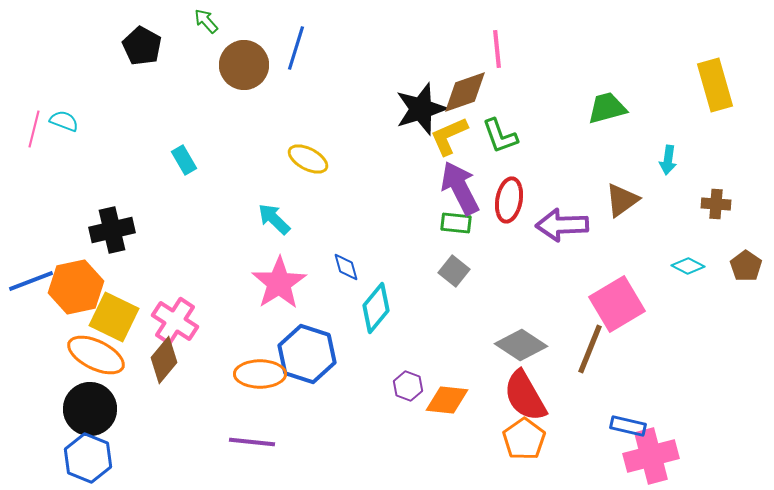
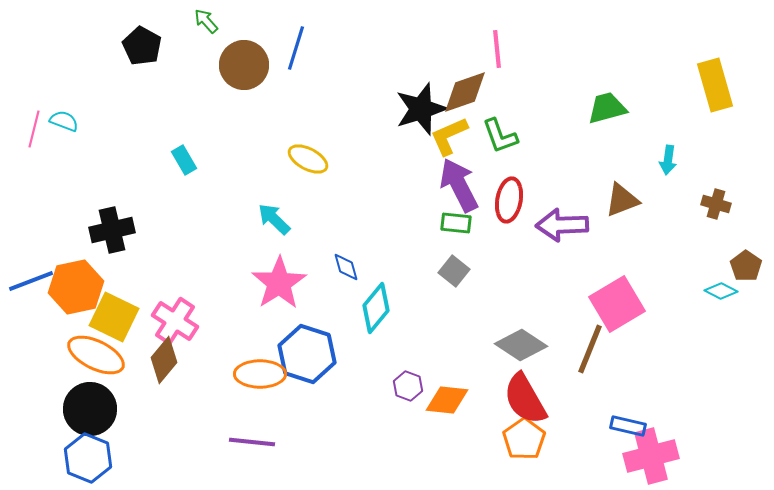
purple arrow at (460, 188): moved 1 px left, 3 px up
brown triangle at (622, 200): rotated 15 degrees clockwise
brown cross at (716, 204): rotated 12 degrees clockwise
cyan diamond at (688, 266): moved 33 px right, 25 px down
red semicircle at (525, 396): moved 3 px down
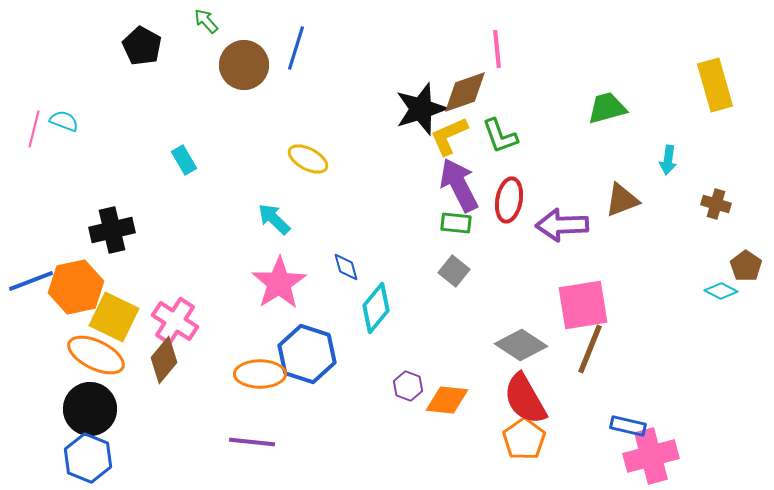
pink square at (617, 304): moved 34 px left, 1 px down; rotated 22 degrees clockwise
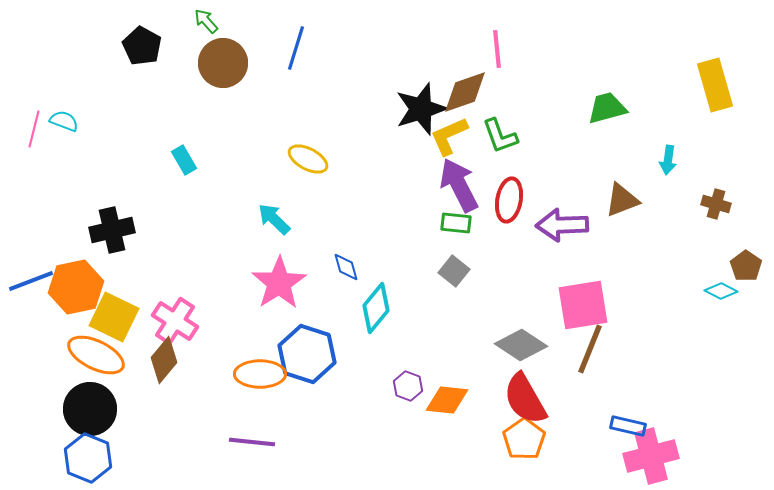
brown circle at (244, 65): moved 21 px left, 2 px up
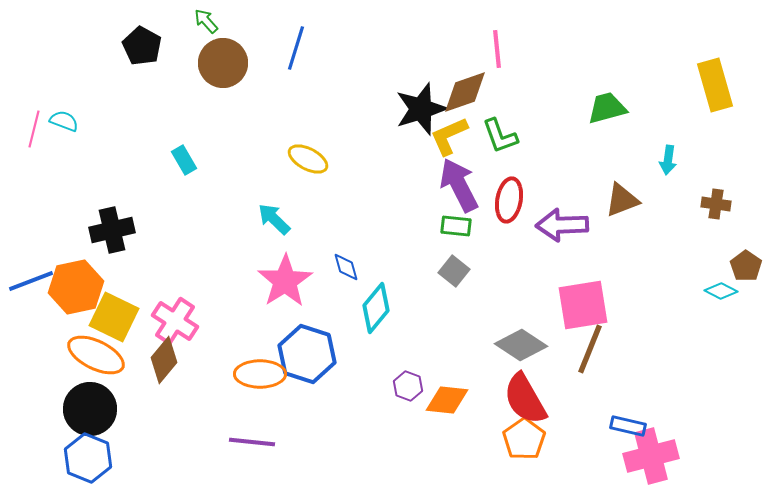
brown cross at (716, 204): rotated 8 degrees counterclockwise
green rectangle at (456, 223): moved 3 px down
pink star at (279, 283): moved 6 px right, 2 px up
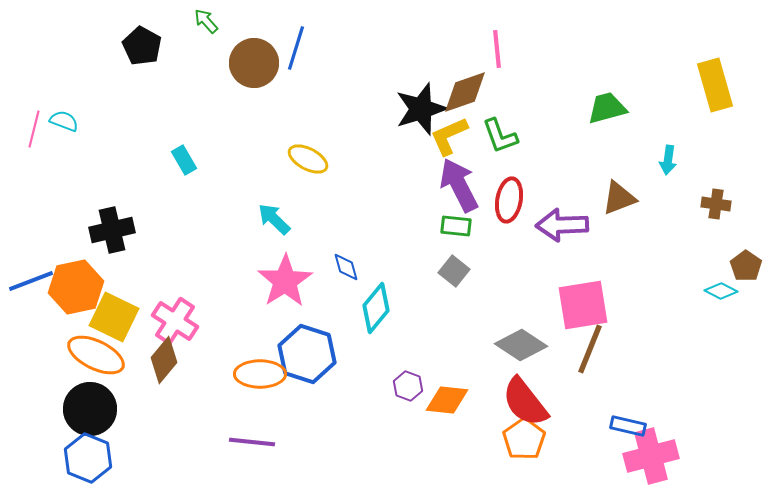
brown circle at (223, 63): moved 31 px right
brown triangle at (622, 200): moved 3 px left, 2 px up
red semicircle at (525, 399): moved 3 px down; rotated 8 degrees counterclockwise
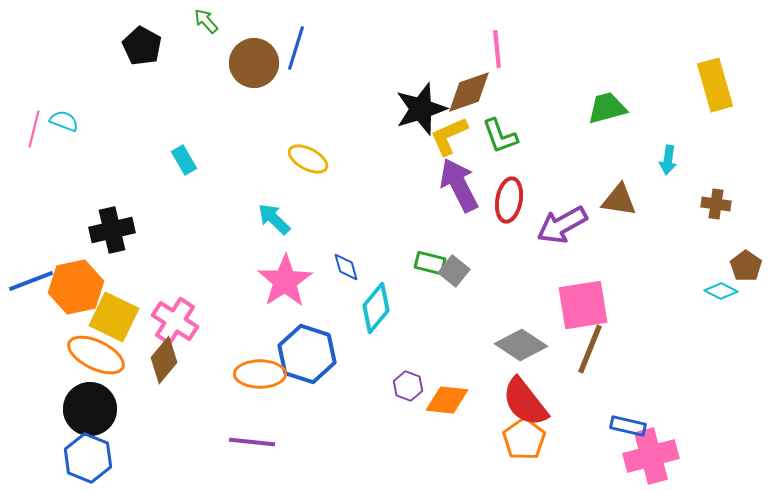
brown diamond at (465, 92): moved 4 px right
brown triangle at (619, 198): moved 2 px down; rotated 30 degrees clockwise
purple arrow at (562, 225): rotated 27 degrees counterclockwise
green rectangle at (456, 226): moved 26 px left, 37 px down; rotated 8 degrees clockwise
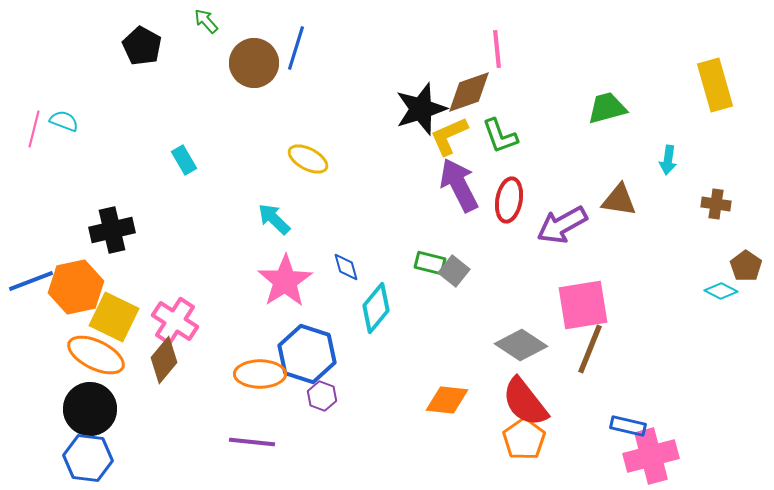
purple hexagon at (408, 386): moved 86 px left, 10 px down
blue hexagon at (88, 458): rotated 15 degrees counterclockwise
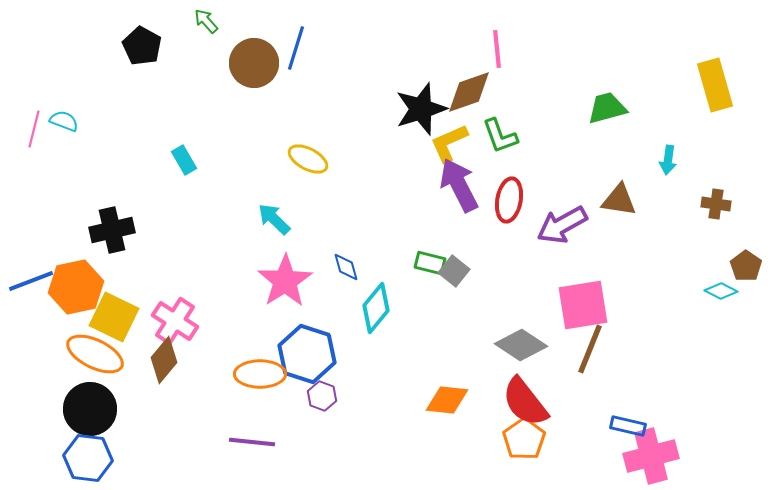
yellow L-shape at (449, 136): moved 7 px down
orange ellipse at (96, 355): moved 1 px left, 1 px up
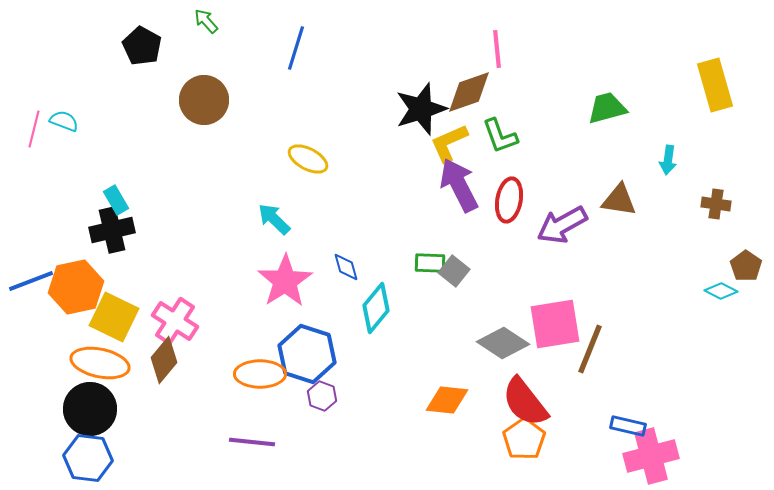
brown circle at (254, 63): moved 50 px left, 37 px down
cyan rectangle at (184, 160): moved 68 px left, 40 px down
green rectangle at (430, 263): rotated 12 degrees counterclockwise
pink square at (583, 305): moved 28 px left, 19 px down
gray diamond at (521, 345): moved 18 px left, 2 px up
orange ellipse at (95, 354): moved 5 px right, 9 px down; rotated 14 degrees counterclockwise
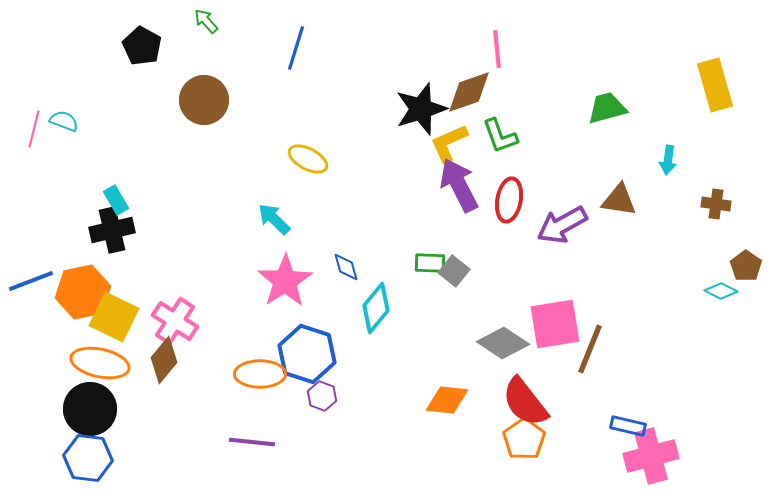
orange hexagon at (76, 287): moved 7 px right, 5 px down
